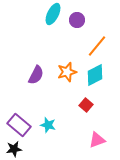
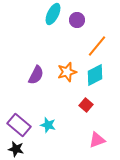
black star: moved 2 px right; rotated 21 degrees clockwise
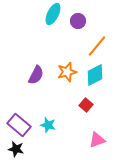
purple circle: moved 1 px right, 1 px down
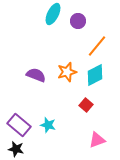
purple semicircle: rotated 96 degrees counterclockwise
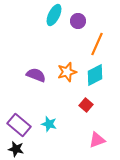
cyan ellipse: moved 1 px right, 1 px down
orange line: moved 2 px up; rotated 15 degrees counterclockwise
cyan star: moved 1 px right, 1 px up
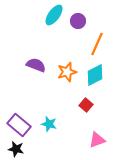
cyan ellipse: rotated 10 degrees clockwise
purple semicircle: moved 10 px up
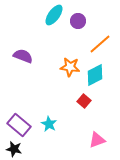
orange line: moved 3 px right; rotated 25 degrees clockwise
purple semicircle: moved 13 px left, 9 px up
orange star: moved 3 px right, 5 px up; rotated 24 degrees clockwise
red square: moved 2 px left, 4 px up
cyan star: rotated 14 degrees clockwise
black star: moved 2 px left
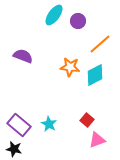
red square: moved 3 px right, 19 px down
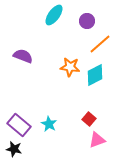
purple circle: moved 9 px right
red square: moved 2 px right, 1 px up
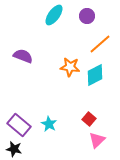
purple circle: moved 5 px up
pink triangle: rotated 24 degrees counterclockwise
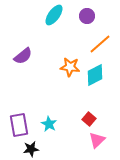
purple semicircle: rotated 120 degrees clockwise
purple rectangle: rotated 40 degrees clockwise
black star: moved 17 px right; rotated 21 degrees counterclockwise
